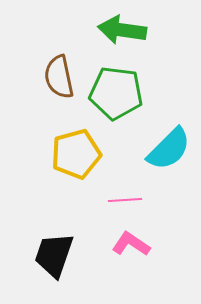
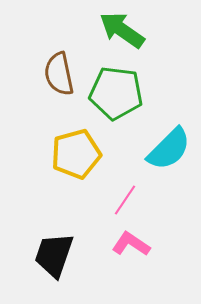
green arrow: rotated 27 degrees clockwise
brown semicircle: moved 3 px up
pink line: rotated 52 degrees counterclockwise
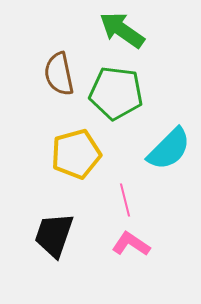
pink line: rotated 48 degrees counterclockwise
black trapezoid: moved 20 px up
